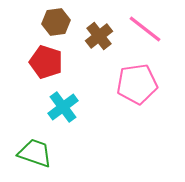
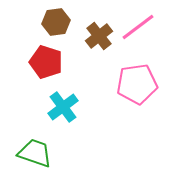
pink line: moved 7 px left, 2 px up; rotated 75 degrees counterclockwise
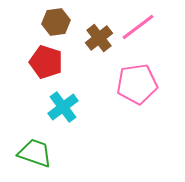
brown cross: moved 2 px down
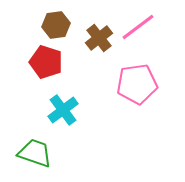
brown hexagon: moved 3 px down
cyan cross: moved 3 px down
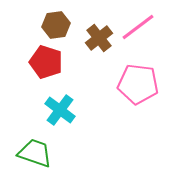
pink pentagon: moved 1 px right; rotated 15 degrees clockwise
cyan cross: moved 3 px left; rotated 16 degrees counterclockwise
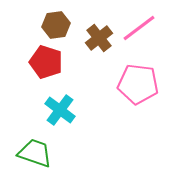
pink line: moved 1 px right, 1 px down
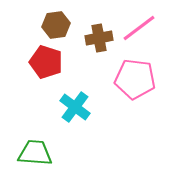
brown cross: rotated 28 degrees clockwise
pink pentagon: moved 3 px left, 5 px up
cyan cross: moved 15 px right, 3 px up
green trapezoid: rotated 15 degrees counterclockwise
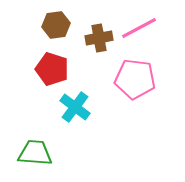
pink line: rotated 9 degrees clockwise
red pentagon: moved 6 px right, 7 px down
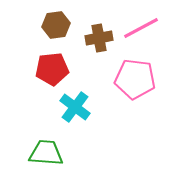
pink line: moved 2 px right
red pentagon: rotated 24 degrees counterclockwise
green trapezoid: moved 11 px right
